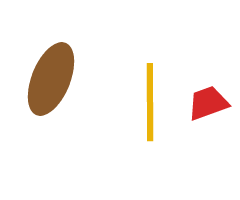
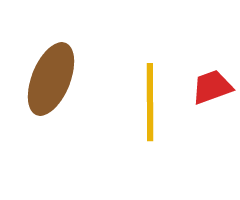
red trapezoid: moved 4 px right, 16 px up
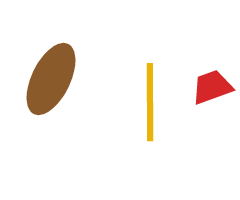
brown ellipse: rotated 4 degrees clockwise
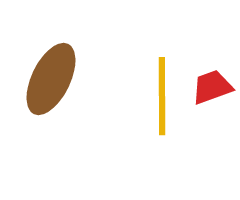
yellow line: moved 12 px right, 6 px up
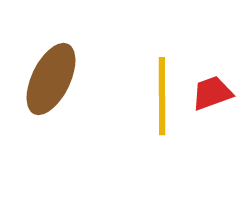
red trapezoid: moved 6 px down
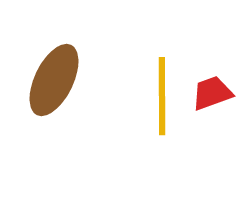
brown ellipse: moved 3 px right, 1 px down
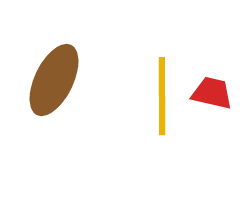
red trapezoid: rotated 33 degrees clockwise
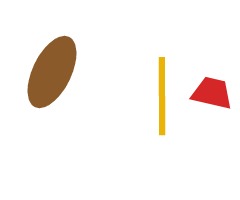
brown ellipse: moved 2 px left, 8 px up
